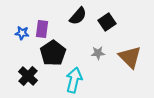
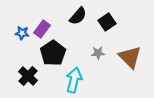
purple rectangle: rotated 30 degrees clockwise
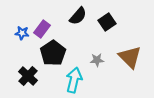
gray star: moved 1 px left, 7 px down
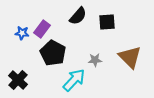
black square: rotated 30 degrees clockwise
black pentagon: rotated 10 degrees counterclockwise
gray star: moved 2 px left
black cross: moved 10 px left, 4 px down
cyan arrow: rotated 30 degrees clockwise
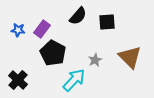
blue star: moved 4 px left, 3 px up
gray star: rotated 24 degrees counterclockwise
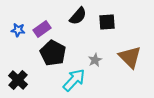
purple rectangle: rotated 18 degrees clockwise
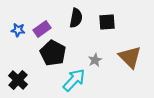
black semicircle: moved 2 px left, 2 px down; rotated 30 degrees counterclockwise
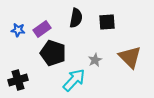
black pentagon: rotated 10 degrees counterclockwise
black cross: rotated 30 degrees clockwise
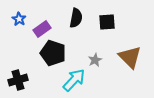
blue star: moved 1 px right, 11 px up; rotated 24 degrees clockwise
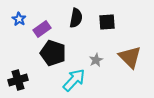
gray star: moved 1 px right
